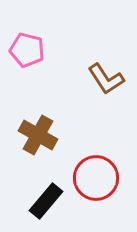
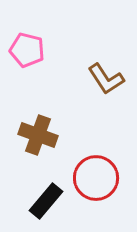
brown cross: rotated 9 degrees counterclockwise
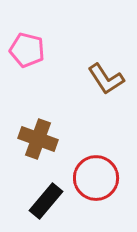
brown cross: moved 4 px down
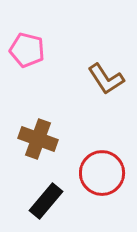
red circle: moved 6 px right, 5 px up
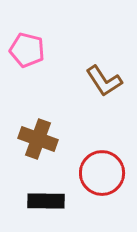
brown L-shape: moved 2 px left, 2 px down
black rectangle: rotated 51 degrees clockwise
